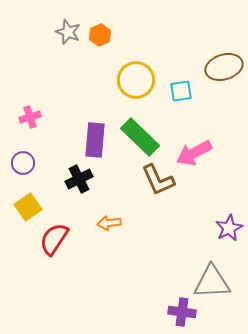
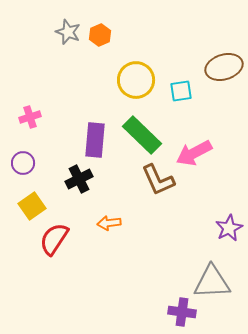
green rectangle: moved 2 px right, 2 px up
yellow square: moved 4 px right, 1 px up
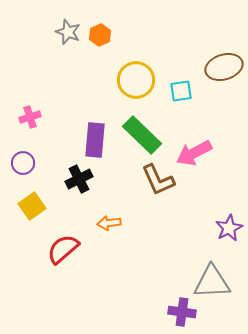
red semicircle: moved 9 px right, 10 px down; rotated 16 degrees clockwise
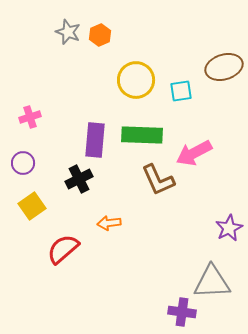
green rectangle: rotated 42 degrees counterclockwise
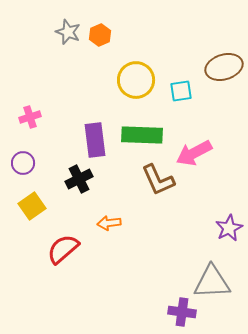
purple rectangle: rotated 12 degrees counterclockwise
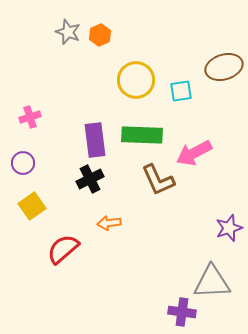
black cross: moved 11 px right
purple star: rotated 8 degrees clockwise
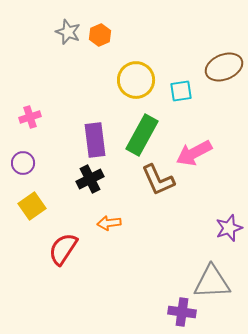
brown ellipse: rotated 6 degrees counterclockwise
green rectangle: rotated 63 degrees counterclockwise
red semicircle: rotated 16 degrees counterclockwise
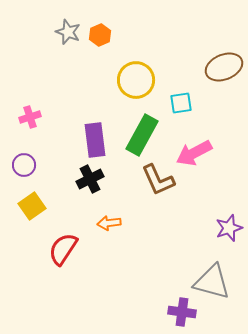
cyan square: moved 12 px down
purple circle: moved 1 px right, 2 px down
gray triangle: rotated 18 degrees clockwise
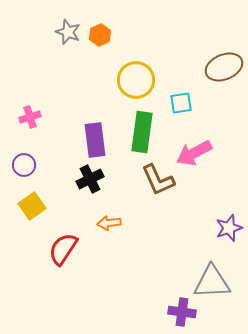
green rectangle: moved 3 px up; rotated 21 degrees counterclockwise
gray triangle: rotated 18 degrees counterclockwise
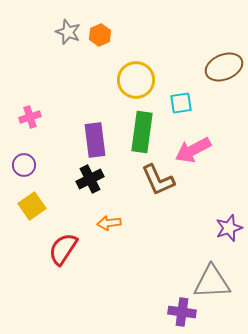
pink arrow: moved 1 px left, 3 px up
